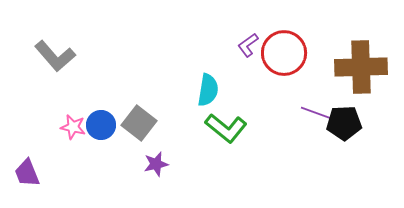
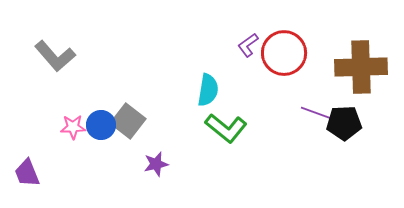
gray square: moved 11 px left, 2 px up
pink star: rotated 15 degrees counterclockwise
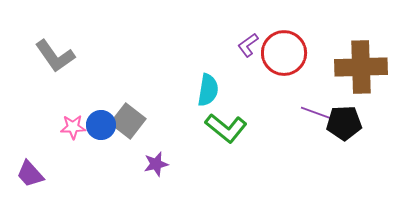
gray L-shape: rotated 6 degrees clockwise
purple trapezoid: moved 3 px right, 1 px down; rotated 20 degrees counterclockwise
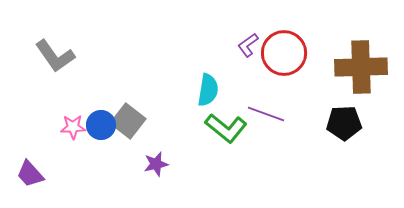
purple line: moved 53 px left
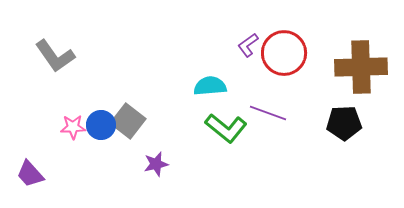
cyan semicircle: moved 2 px right, 4 px up; rotated 104 degrees counterclockwise
purple line: moved 2 px right, 1 px up
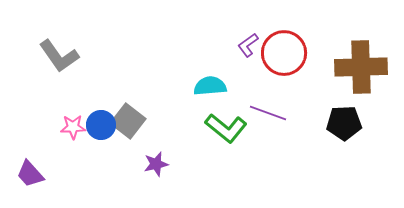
gray L-shape: moved 4 px right
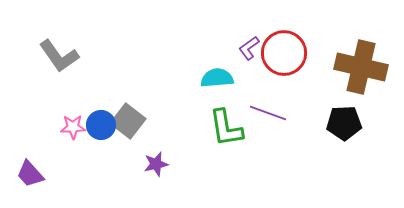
purple L-shape: moved 1 px right, 3 px down
brown cross: rotated 15 degrees clockwise
cyan semicircle: moved 7 px right, 8 px up
green L-shape: rotated 42 degrees clockwise
